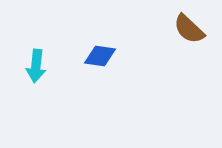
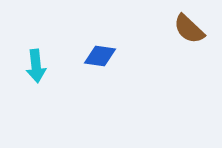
cyan arrow: rotated 12 degrees counterclockwise
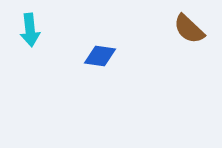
cyan arrow: moved 6 px left, 36 px up
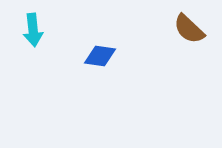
cyan arrow: moved 3 px right
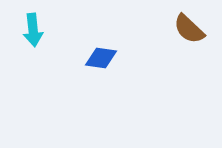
blue diamond: moved 1 px right, 2 px down
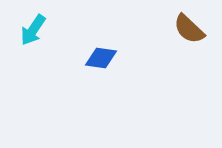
cyan arrow: rotated 40 degrees clockwise
